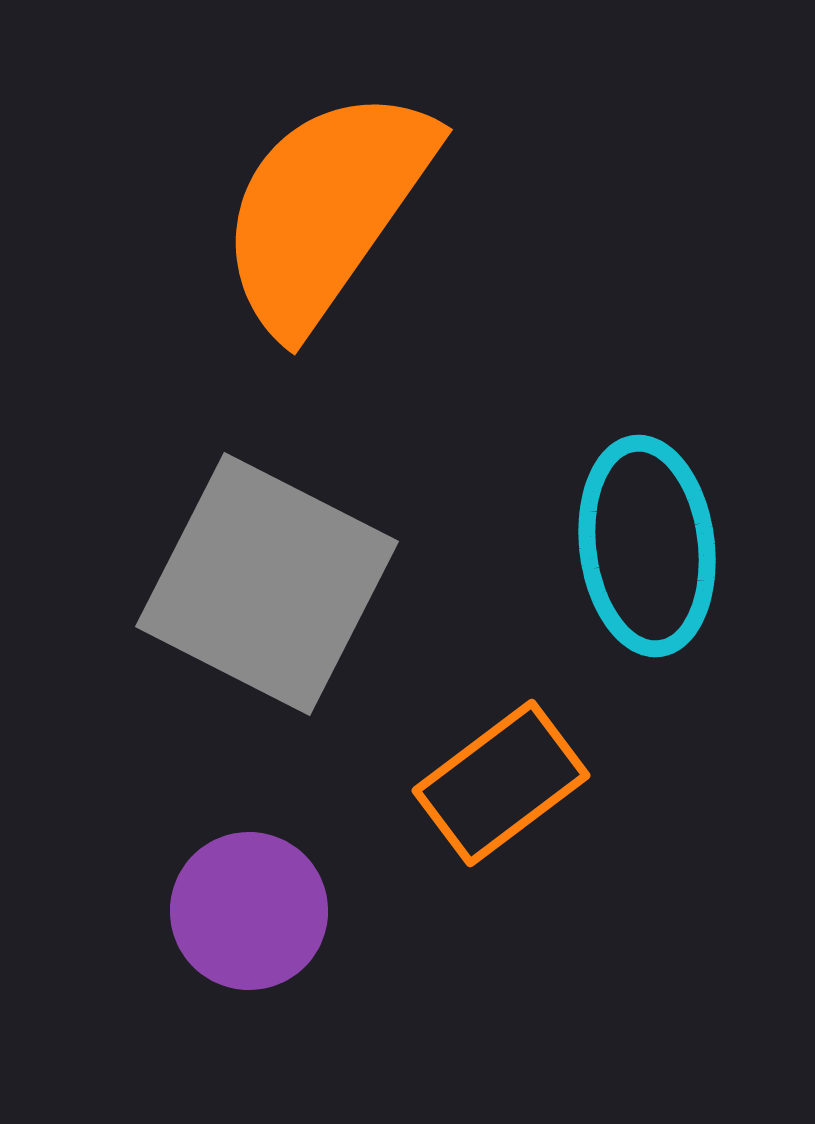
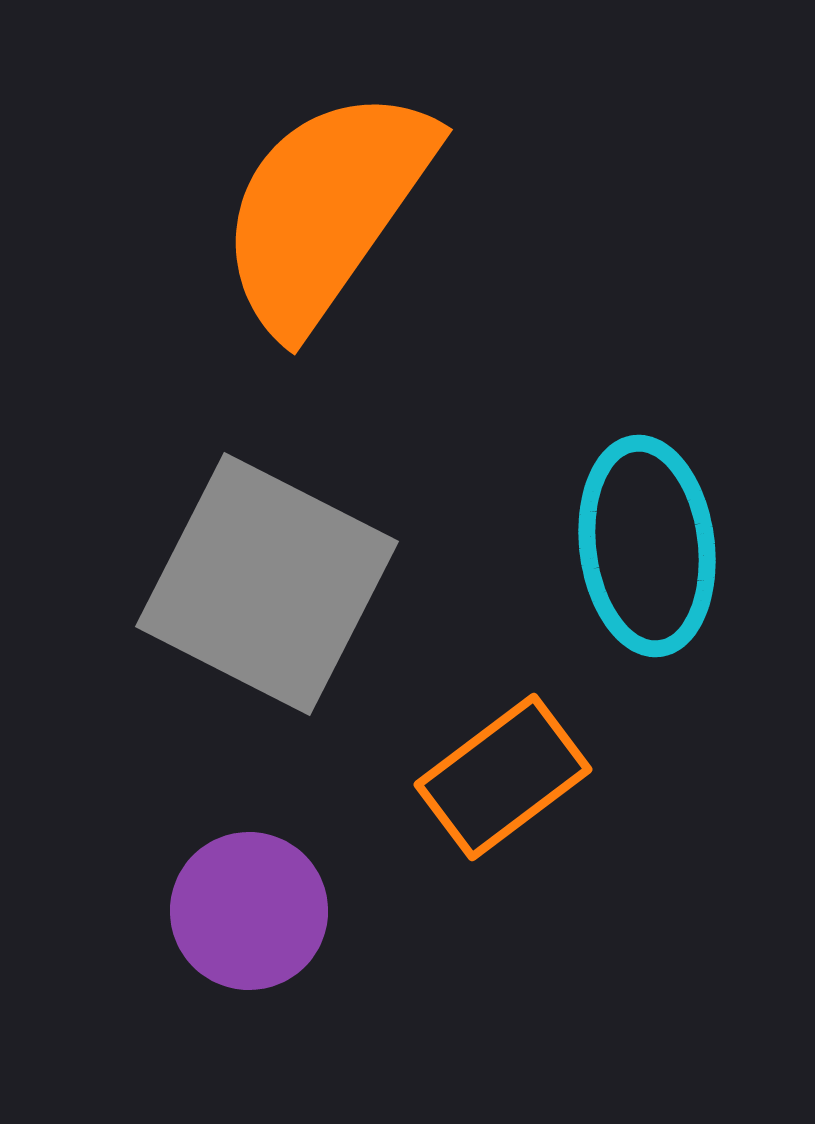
orange rectangle: moved 2 px right, 6 px up
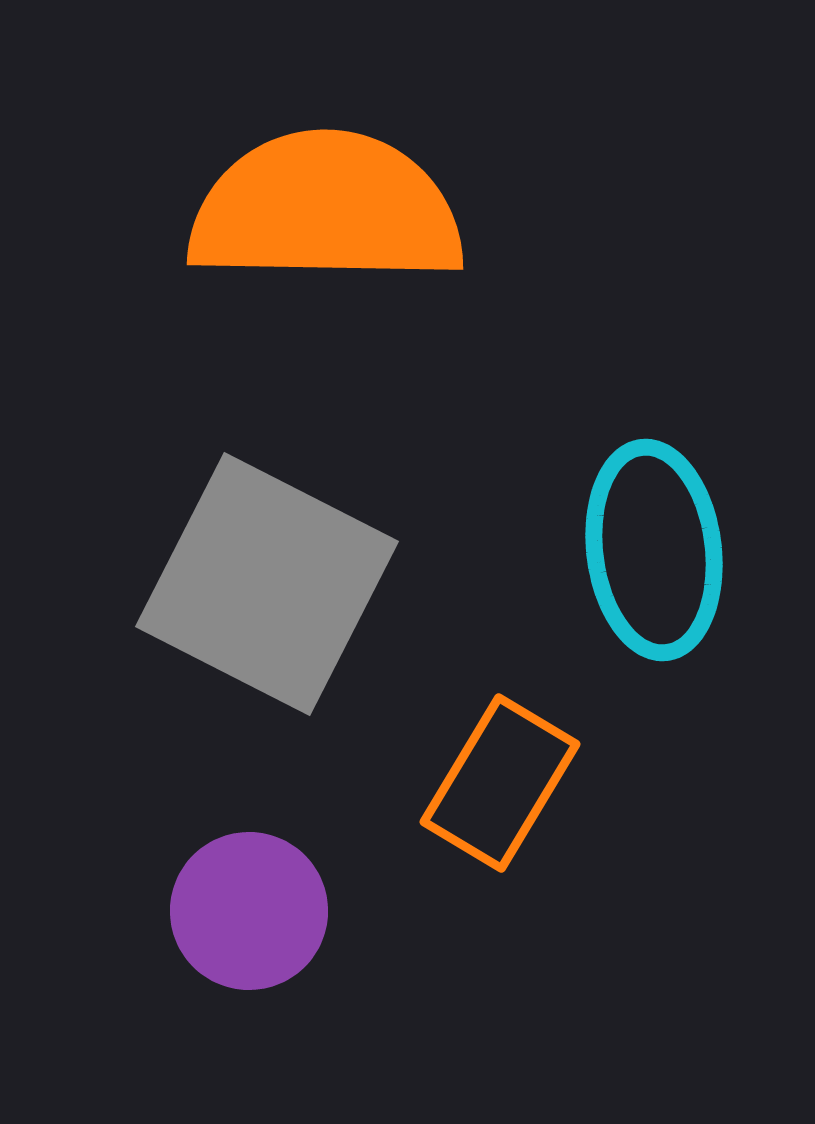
orange semicircle: rotated 56 degrees clockwise
cyan ellipse: moved 7 px right, 4 px down
orange rectangle: moved 3 px left, 6 px down; rotated 22 degrees counterclockwise
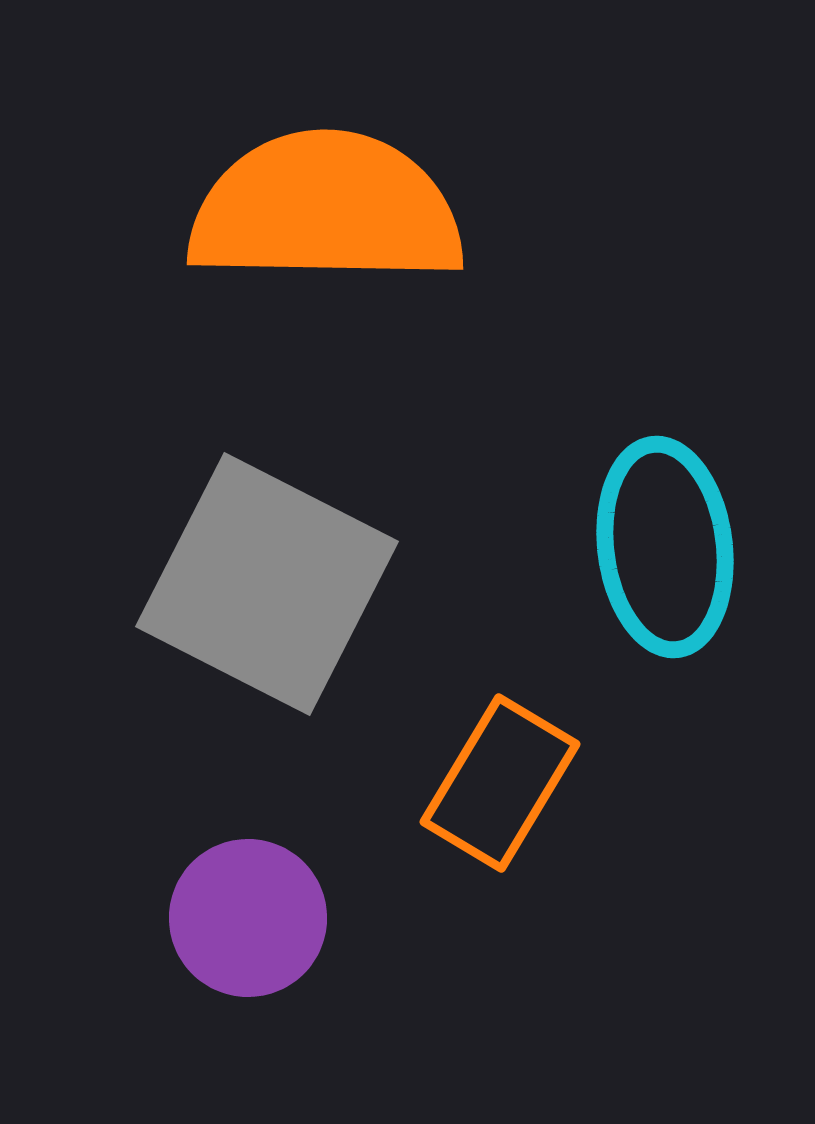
cyan ellipse: moved 11 px right, 3 px up
purple circle: moved 1 px left, 7 px down
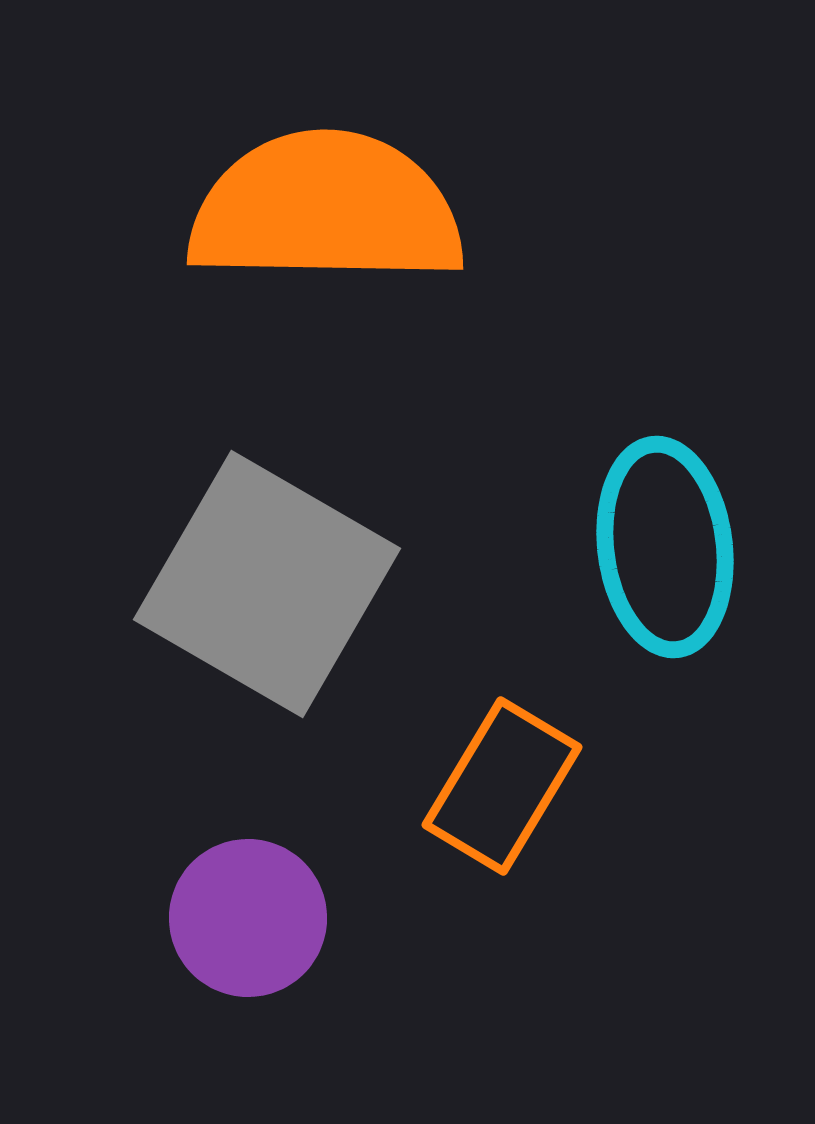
gray square: rotated 3 degrees clockwise
orange rectangle: moved 2 px right, 3 px down
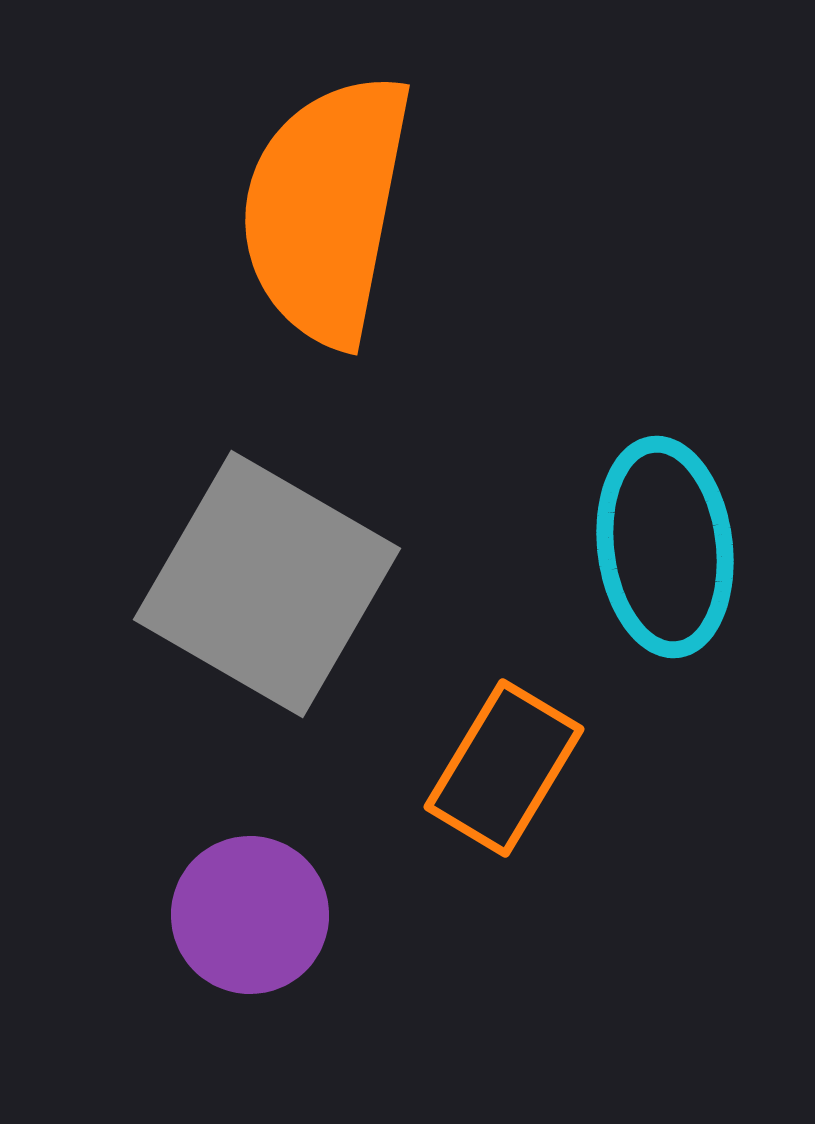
orange semicircle: rotated 80 degrees counterclockwise
orange rectangle: moved 2 px right, 18 px up
purple circle: moved 2 px right, 3 px up
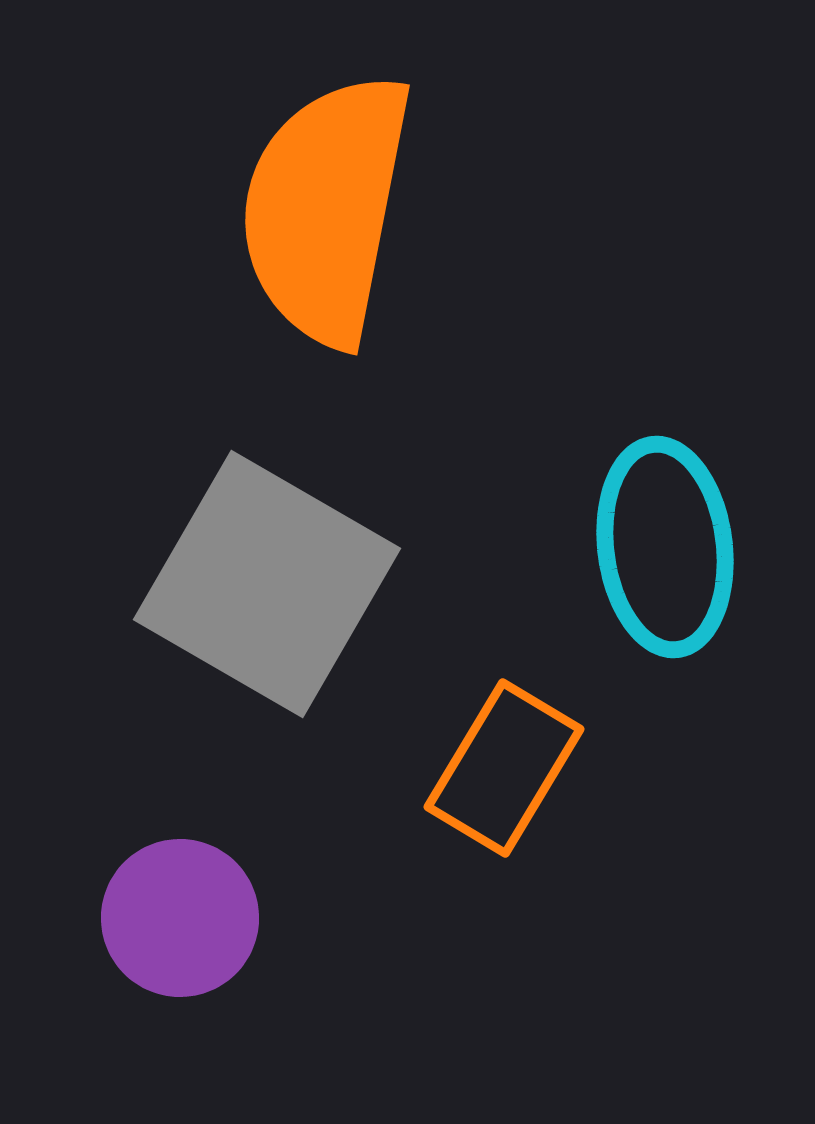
purple circle: moved 70 px left, 3 px down
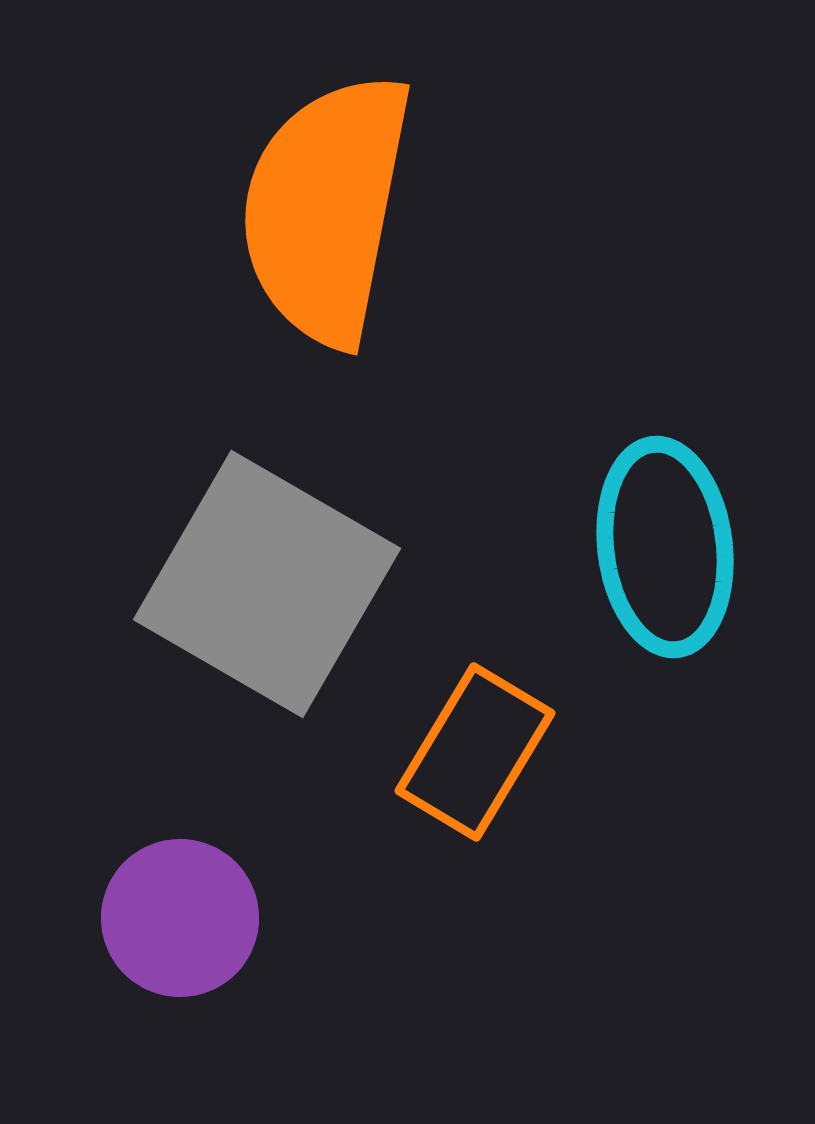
orange rectangle: moved 29 px left, 16 px up
